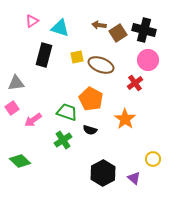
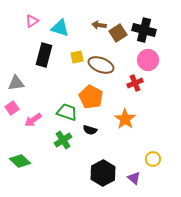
red cross: rotated 14 degrees clockwise
orange pentagon: moved 2 px up
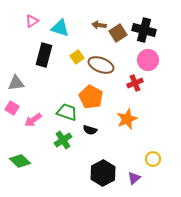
yellow square: rotated 24 degrees counterclockwise
pink square: rotated 24 degrees counterclockwise
orange star: moved 2 px right; rotated 15 degrees clockwise
purple triangle: rotated 40 degrees clockwise
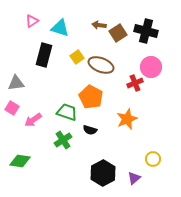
black cross: moved 2 px right, 1 px down
pink circle: moved 3 px right, 7 px down
green diamond: rotated 35 degrees counterclockwise
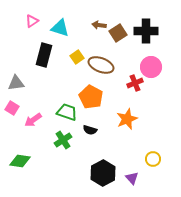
black cross: rotated 15 degrees counterclockwise
purple triangle: moved 2 px left; rotated 32 degrees counterclockwise
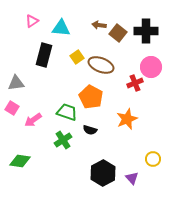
cyan triangle: moved 1 px right; rotated 12 degrees counterclockwise
brown square: rotated 18 degrees counterclockwise
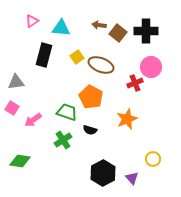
gray triangle: moved 1 px up
